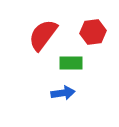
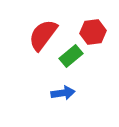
green rectangle: moved 7 px up; rotated 40 degrees counterclockwise
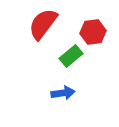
red semicircle: moved 11 px up
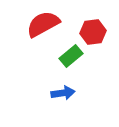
red semicircle: rotated 24 degrees clockwise
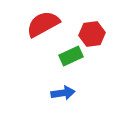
red hexagon: moved 1 px left, 2 px down
green rectangle: rotated 15 degrees clockwise
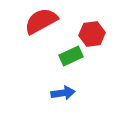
red semicircle: moved 2 px left, 3 px up
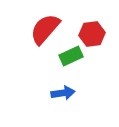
red semicircle: moved 4 px right, 8 px down; rotated 20 degrees counterclockwise
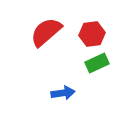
red semicircle: moved 1 px right, 3 px down; rotated 8 degrees clockwise
green rectangle: moved 26 px right, 7 px down
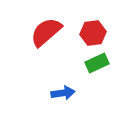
red hexagon: moved 1 px right, 1 px up
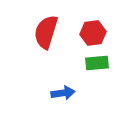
red semicircle: rotated 32 degrees counterclockwise
green rectangle: rotated 20 degrees clockwise
